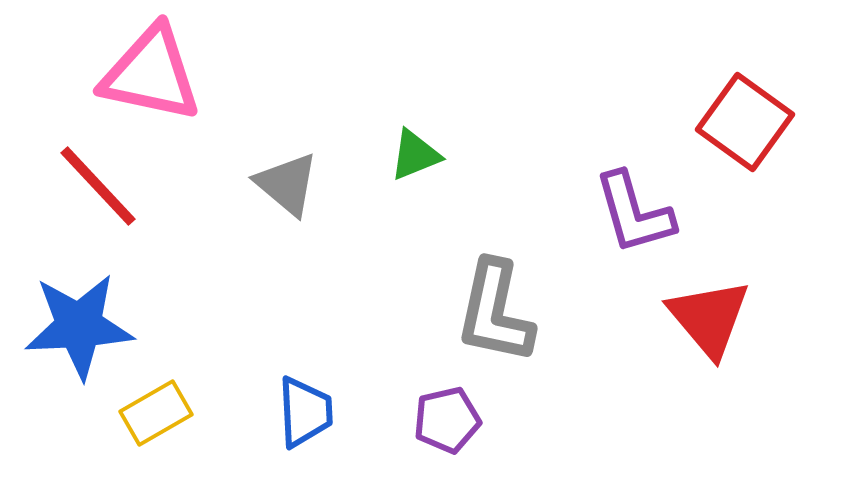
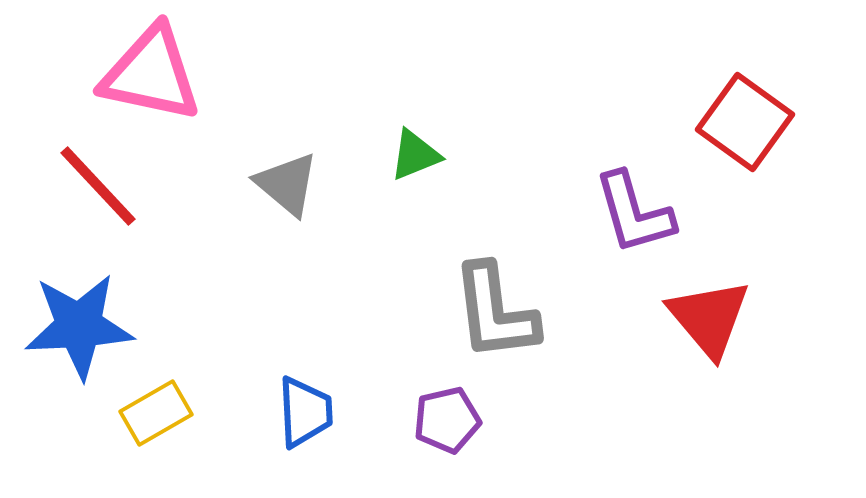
gray L-shape: rotated 19 degrees counterclockwise
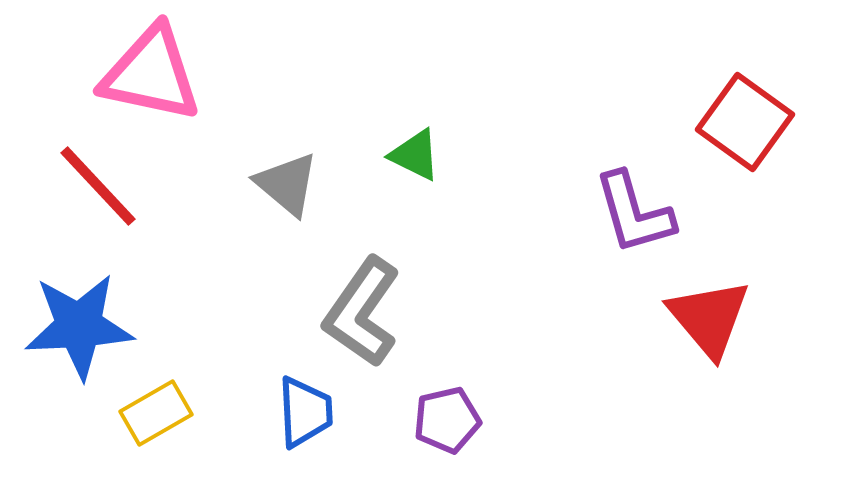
green triangle: rotated 48 degrees clockwise
gray L-shape: moved 133 px left; rotated 42 degrees clockwise
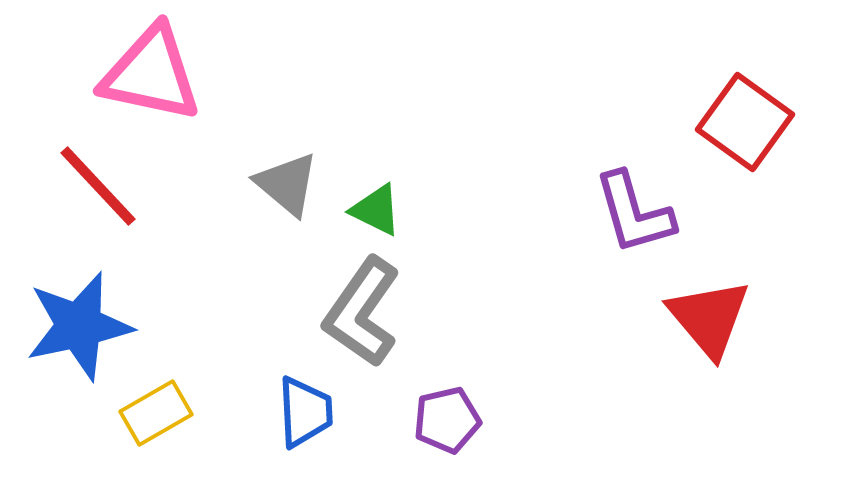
green triangle: moved 39 px left, 55 px down
blue star: rotated 9 degrees counterclockwise
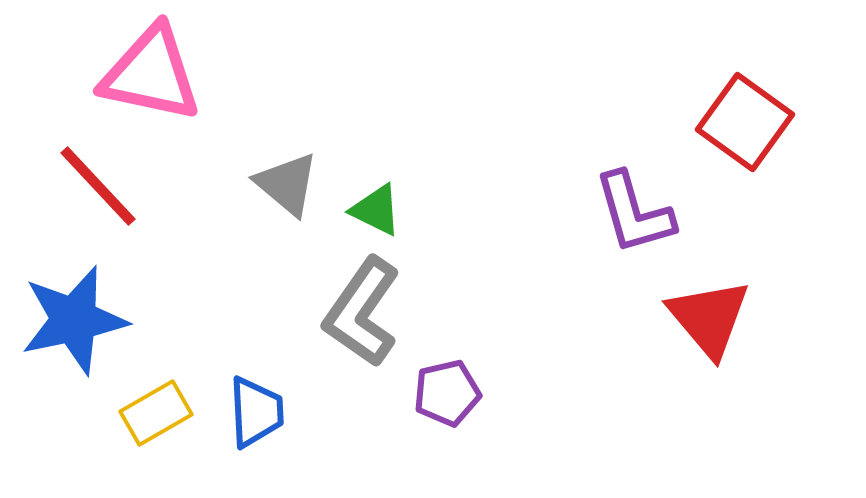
blue star: moved 5 px left, 6 px up
blue trapezoid: moved 49 px left
purple pentagon: moved 27 px up
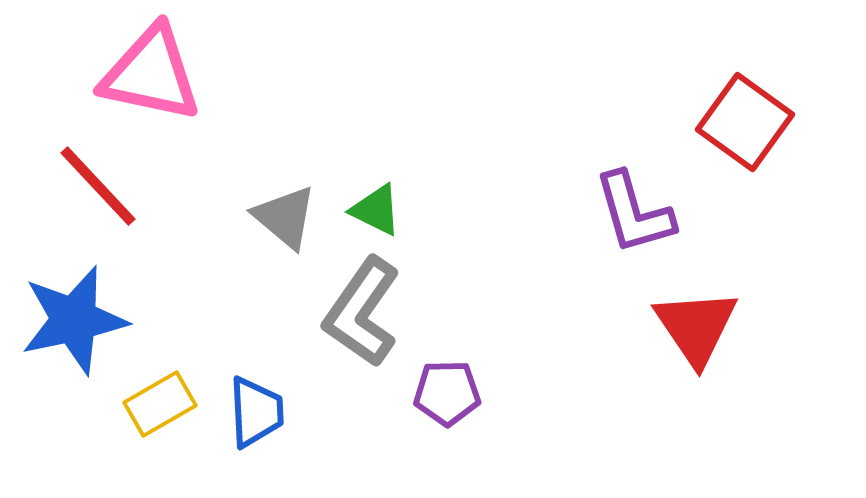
gray triangle: moved 2 px left, 33 px down
red triangle: moved 13 px left, 9 px down; rotated 6 degrees clockwise
purple pentagon: rotated 12 degrees clockwise
yellow rectangle: moved 4 px right, 9 px up
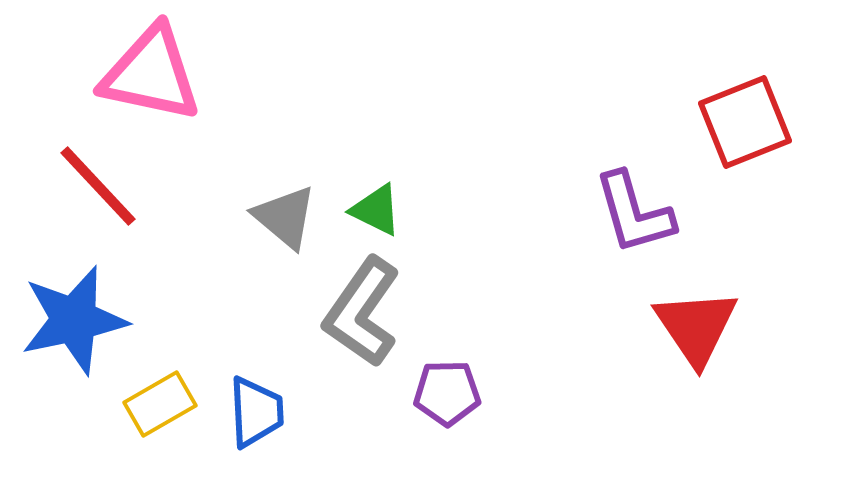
red square: rotated 32 degrees clockwise
